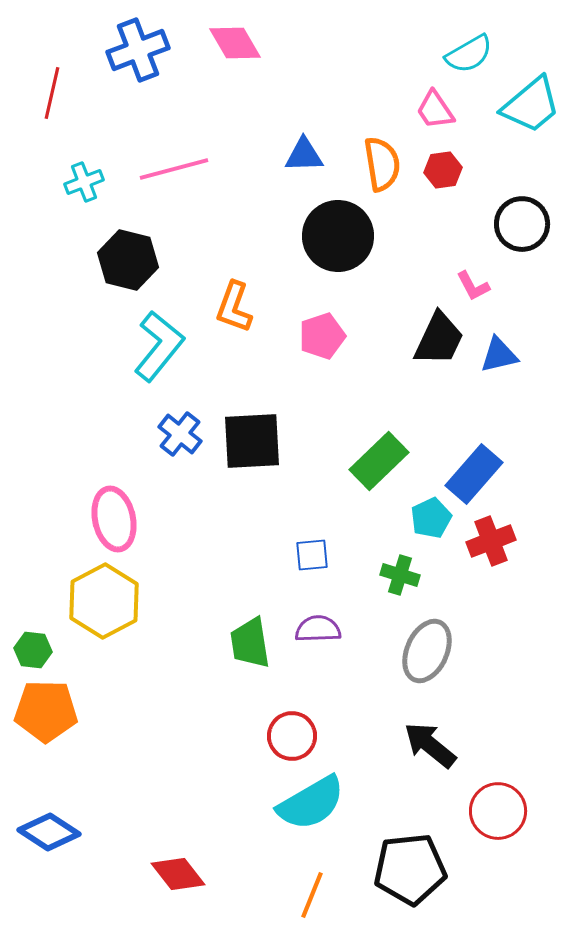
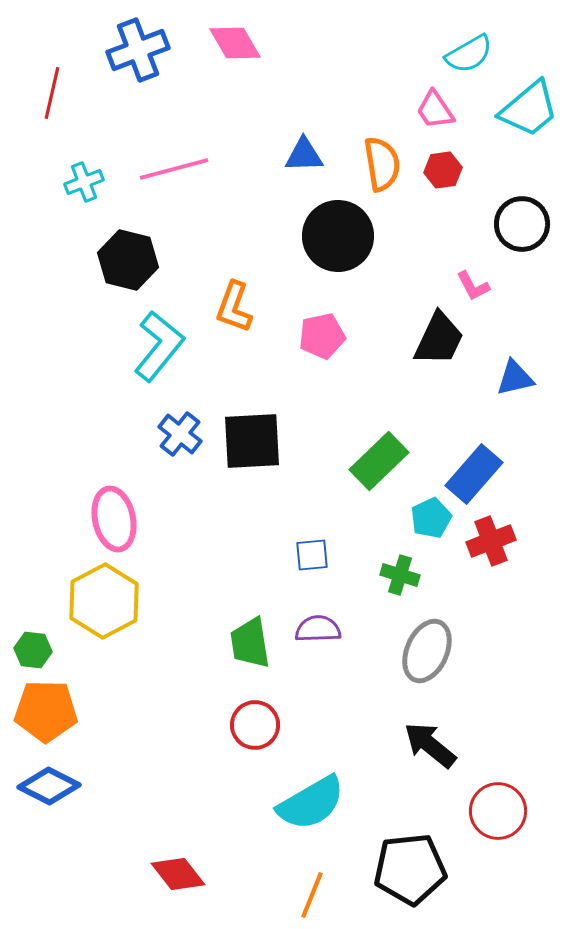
cyan trapezoid at (531, 105): moved 2 px left, 4 px down
pink pentagon at (322, 336): rotated 6 degrees clockwise
blue triangle at (499, 355): moved 16 px right, 23 px down
red circle at (292, 736): moved 37 px left, 11 px up
blue diamond at (49, 832): moved 46 px up; rotated 6 degrees counterclockwise
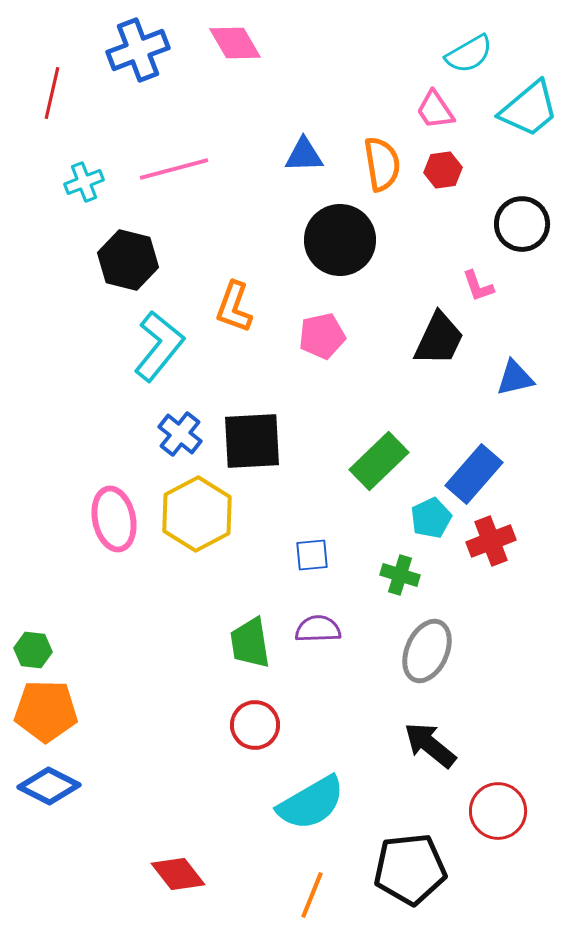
black circle at (338, 236): moved 2 px right, 4 px down
pink L-shape at (473, 286): moved 5 px right; rotated 9 degrees clockwise
yellow hexagon at (104, 601): moved 93 px right, 87 px up
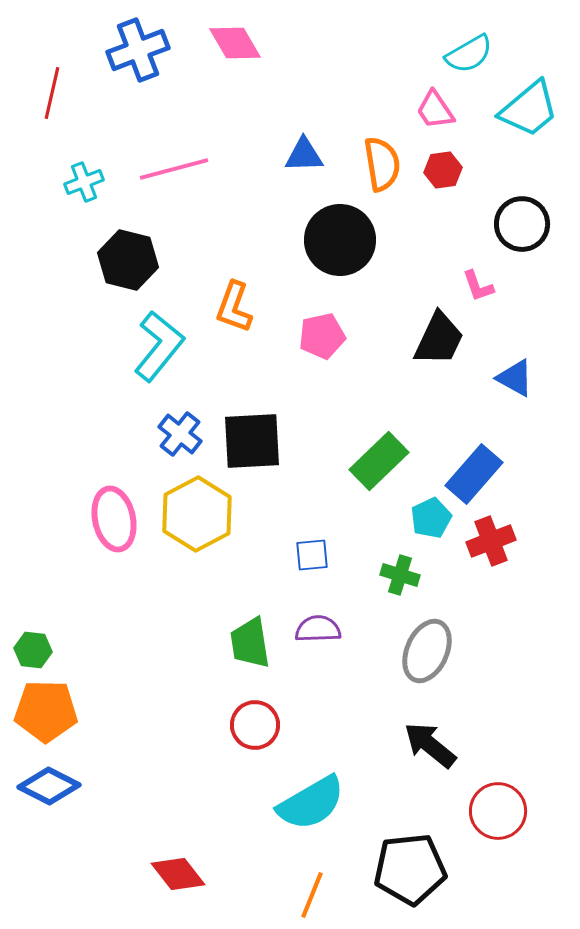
blue triangle at (515, 378): rotated 42 degrees clockwise
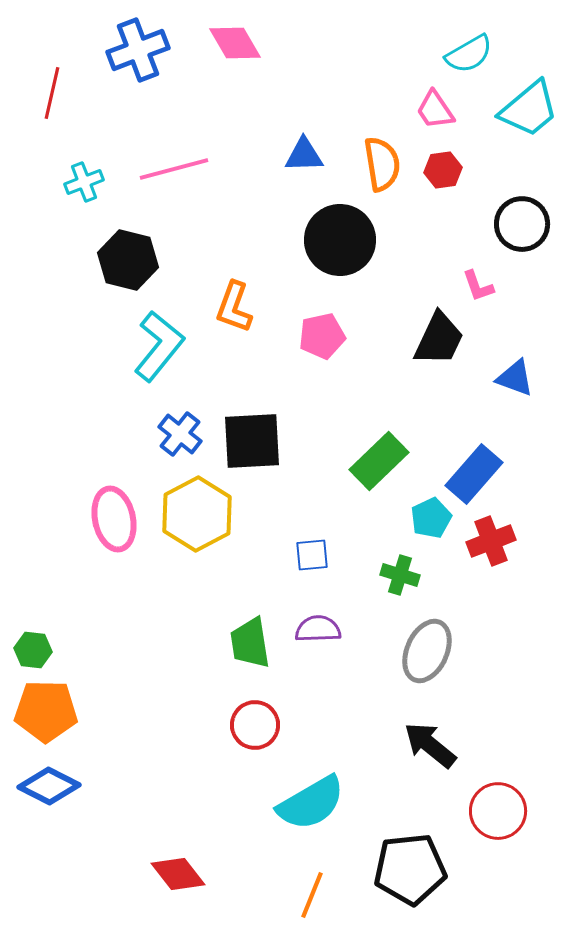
blue triangle at (515, 378): rotated 9 degrees counterclockwise
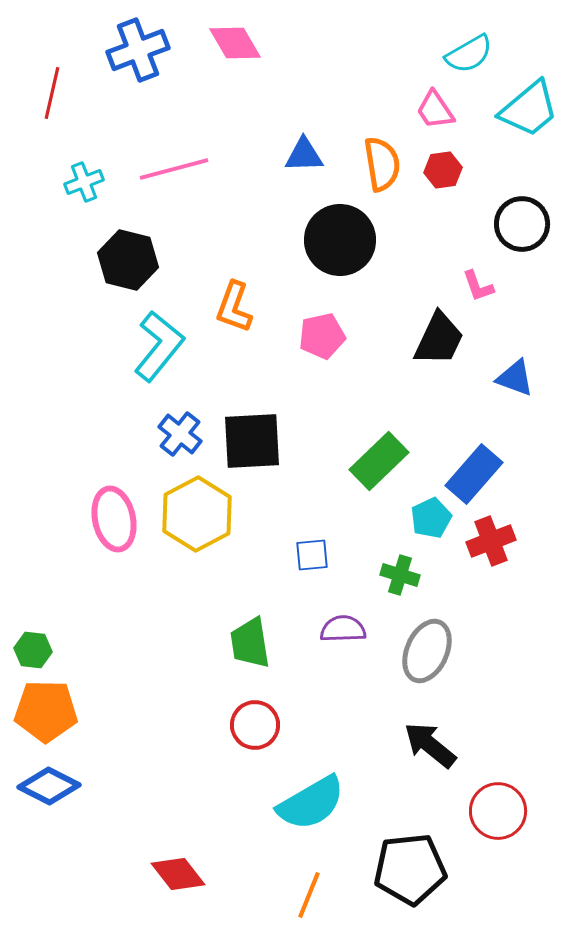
purple semicircle at (318, 629): moved 25 px right
orange line at (312, 895): moved 3 px left
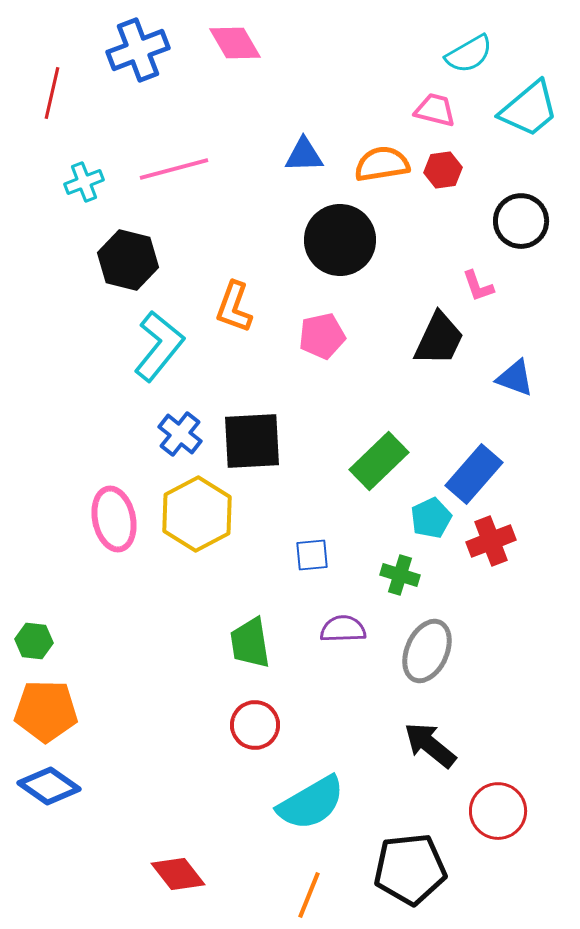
pink trapezoid at (435, 110): rotated 138 degrees clockwise
orange semicircle at (382, 164): rotated 90 degrees counterclockwise
black circle at (522, 224): moved 1 px left, 3 px up
green hexagon at (33, 650): moved 1 px right, 9 px up
blue diamond at (49, 786): rotated 8 degrees clockwise
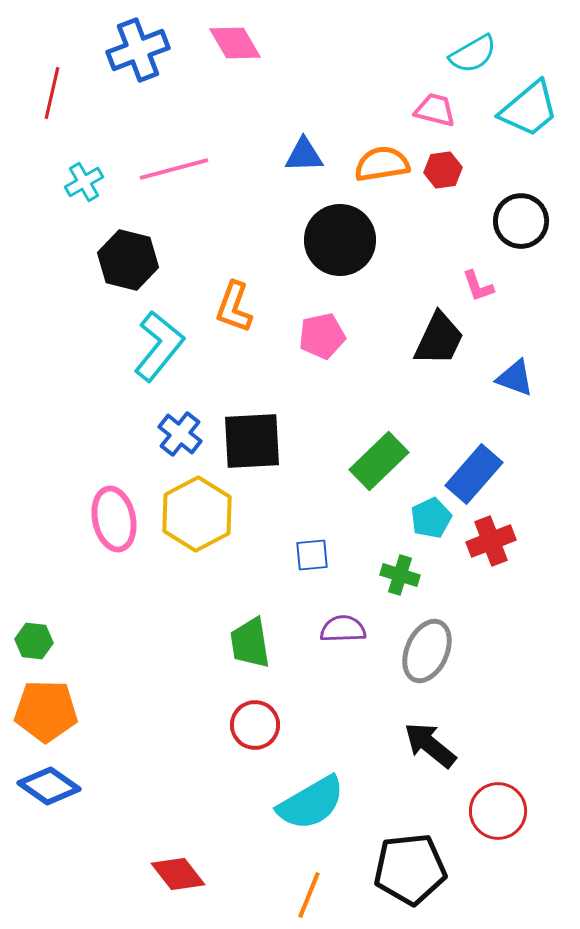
cyan semicircle at (469, 54): moved 4 px right
cyan cross at (84, 182): rotated 9 degrees counterclockwise
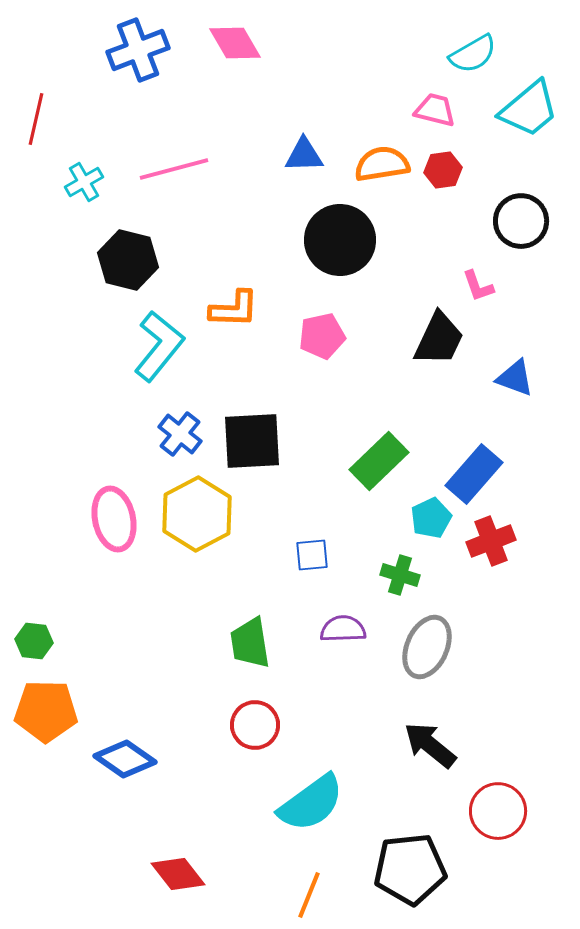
red line at (52, 93): moved 16 px left, 26 px down
orange L-shape at (234, 307): moved 2 px down; rotated 108 degrees counterclockwise
gray ellipse at (427, 651): moved 4 px up
blue diamond at (49, 786): moved 76 px right, 27 px up
cyan semicircle at (311, 803): rotated 6 degrees counterclockwise
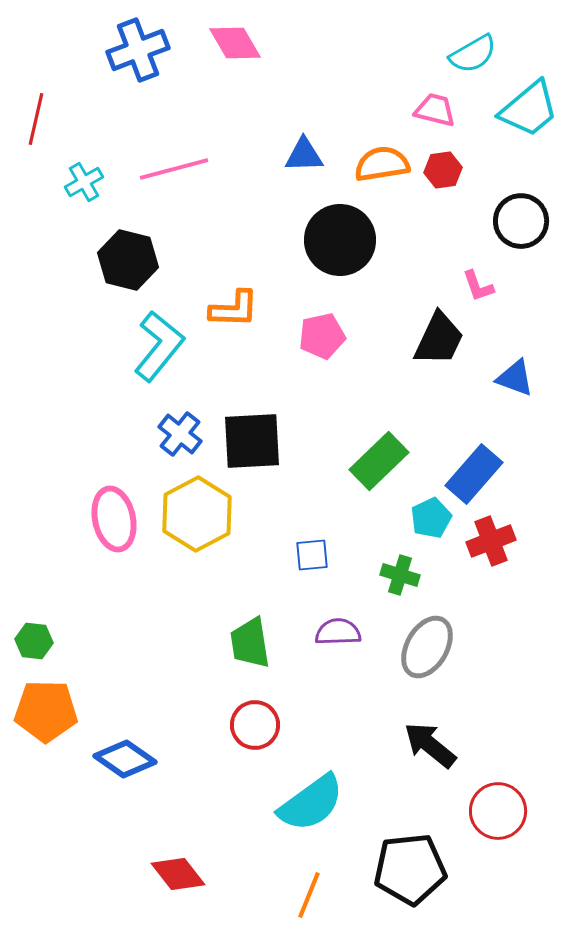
purple semicircle at (343, 629): moved 5 px left, 3 px down
gray ellipse at (427, 647): rotated 6 degrees clockwise
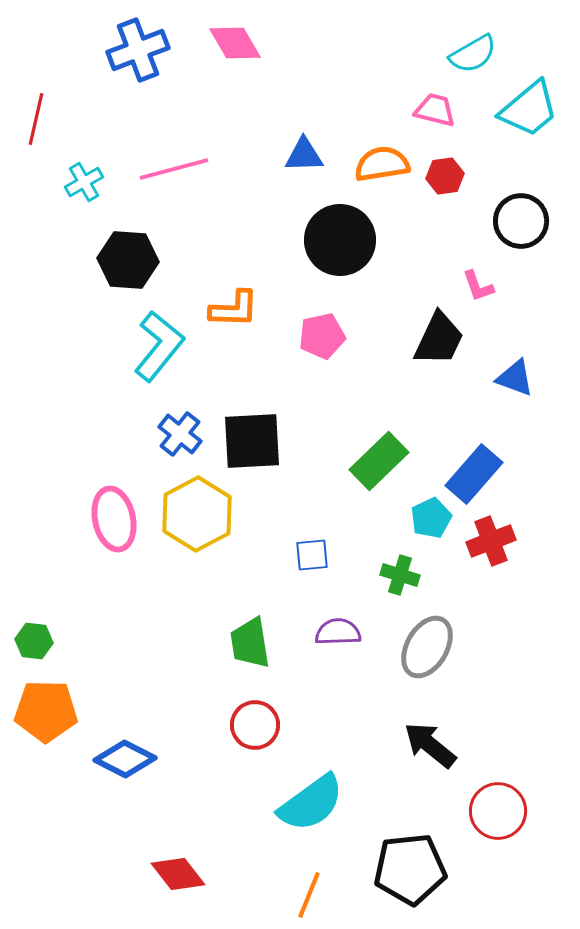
red hexagon at (443, 170): moved 2 px right, 6 px down
black hexagon at (128, 260): rotated 10 degrees counterclockwise
blue diamond at (125, 759): rotated 8 degrees counterclockwise
